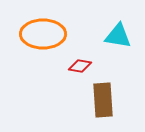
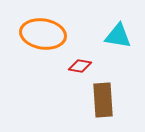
orange ellipse: rotated 9 degrees clockwise
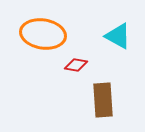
cyan triangle: rotated 20 degrees clockwise
red diamond: moved 4 px left, 1 px up
